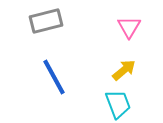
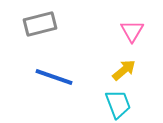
gray rectangle: moved 6 px left, 3 px down
pink triangle: moved 3 px right, 4 px down
blue line: rotated 42 degrees counterclockwise
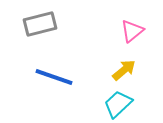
pink triangle: rotated 20 degrees clockwise
cyan trapezoid: rotated 112 degrees counterclockwise
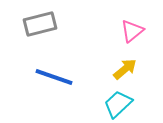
yellow arrow: moved 1 px right, 1 px up
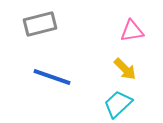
pink triangle: rotated 30 degrees clockwise
yellow arrow: rotated 85 degrees clockwise
blue line: moved 2 px left
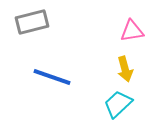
gray rectangle: moved 8 px left, 2 px up
yellow arrow: rotated 30 degrees clockwise
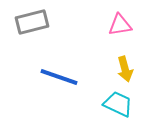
pink triangle: moved 12 px left, 6 px up
blue line: moved 7 px right
cyan trapezoid: rotated 68 degrees clockwise
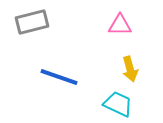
pink triangle: rotated 10 degrees clockwise
yellow arrow: moved 5 px right
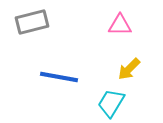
yellow arrow: moved 1 px left; rotated 60 degrees clockwise
blue line: rotated 9 degrees counterclockwise
cyan trapezoid: moved 7 px left, 1 px up; rotated 84 degrees counterclockwise
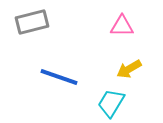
pink triangle: moved 2 px right, 1 px down
yellow arrow: rotated 15 degrees clockwise
blue line: rotated 9 degrees clockwise
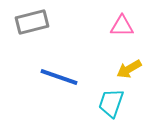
cyan trapezoid: rotated 12 degrees counterclockwise
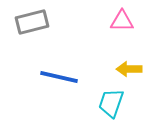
pink triangle: moved 5 px up
yellow arrow: rotated 30 degrees clockwise
blue line: rotated 6 degrees counterclockwise
